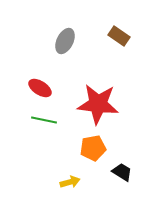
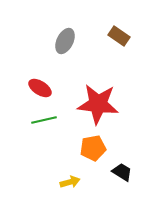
green line: rotated 25 degrees counterclockwise
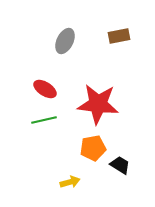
brown rectangle: rotated 45 degrees counterclockwise
red ellipse: moved 5 px right, 1 px down
black trapezoid: moved 2 px left, 7 px up
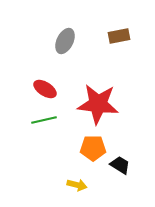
orange pentagon: rotated 10 degrees clockwise
yellow arrow: moved 7 px right, 3 px down; rotated 30 degrees clockwise
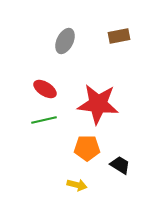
orange pentagon: moved 6 px left
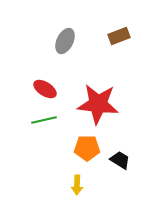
brown rectangle: rotated 10 degrees counterclockwise
black trapezoid: moved 5 px up
yellow arrow: rotated 78 degrees clockwise
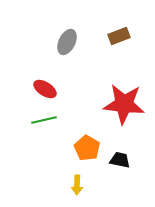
gray ellipse: moved 2 px right, 1 px down
red star: moved 26 px right
orange pentagon: rotated 30 degrees clockwise
black trapezoid: rotated 20 degrees counterclockwise
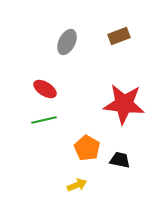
yellow arrow: rotated 114 degrees counterclockwise
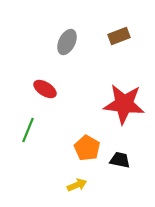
green line: moved 16 px left, 10 px down; rotated 55 degrees counterclockwise
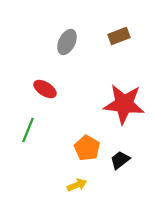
black trapezoid: rotated 50 degrees counterclockwise
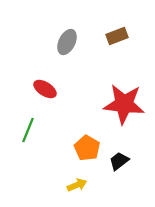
brown rectangle: moved 2 px left
black trapezoid: moved 1 px left, 1 px down
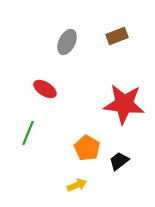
green line: moved 3 px down
